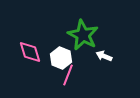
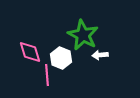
white arrow: moved 4 px left, 1 px up; rotated 28 degrees counterclockwise
pink line: moved 21 px left; rotated 25 degrees counterclockwise
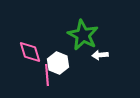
white hexagon: moved 3 px left, 5 px down
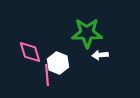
green star: moved 4 px right, 2 px up; rotated 28 degrees counterclockwise
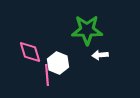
green star: moved 3 px up
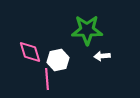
white arrow: moved 2 px right, 1 px down
white hexagon: moved 3 px up; rotated 25 degrees clockwise
pink line: moved 4 px down
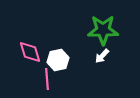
green star: moved 16 px right
white arrow: rotated 42 degrees counterclockwise
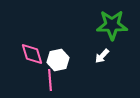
green star: moved 9 px right, 5 px up
pink diamond: moved 2 px right, 2 px down
pink line: moved 3 px right, 1 px down
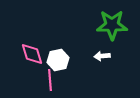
white arrow: rotated 42 degrees clockwise
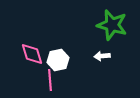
green star: rotated 16 degrees clockwise
